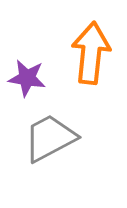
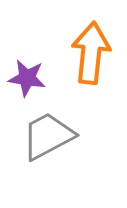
gray trapezoid: moved 2 px left, 2 px up
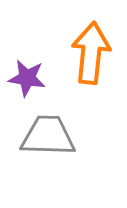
gray trapezoid: rotated 30 degrees clockwise
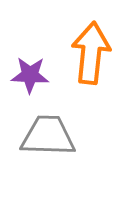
purple star: moved 3 px right, 3 px up; rotated 6 degrees counterclockwise
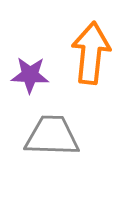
gray trapezoid: moved 4 px right
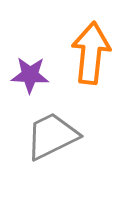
gray trapezoid: rotated 28 degrees counterclockwise
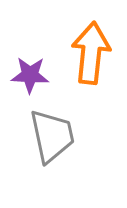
gray trapezoid: rotated 104 degrees clockwise
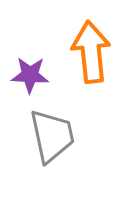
orange arrow: moved 1 px up; rotated 12 degrees counterclockwise
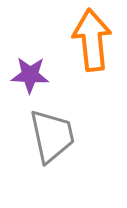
orange arrow: moved 1 px right, 12 px up
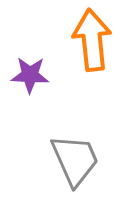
gray trapezoid: moved 23 px right, 24 px down; rotated 12 degrees counterclockwise
